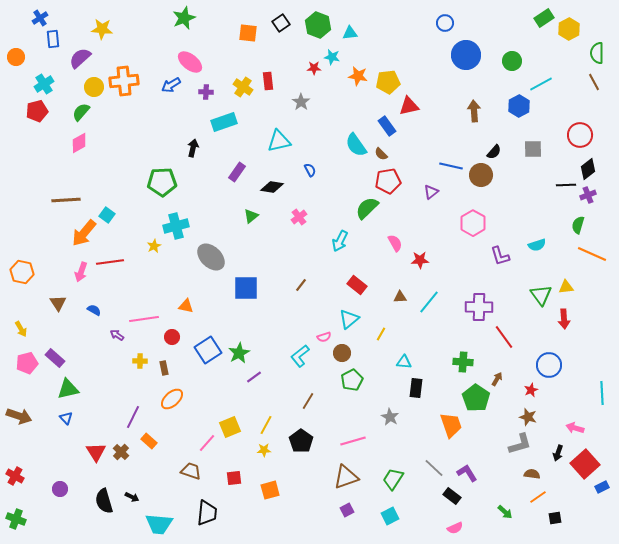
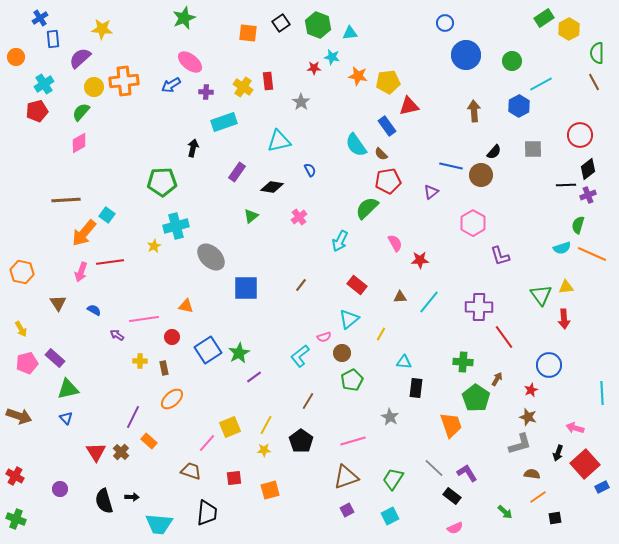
cyan semicircle at (537, 245): moved 25 px right, 3 px down
black arrow at (132, 497): rotated 24 degrees counterclockwise
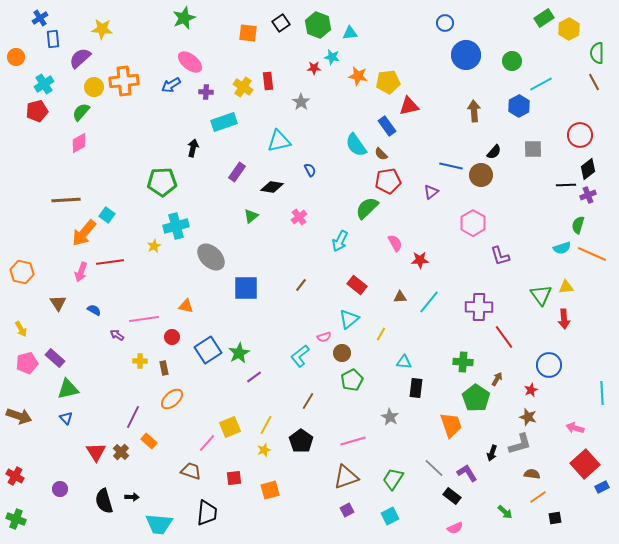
yellow star at (264, 450): rotated 16 degrees counterclockwise
black arrow at (558, 453): moved 66 px left
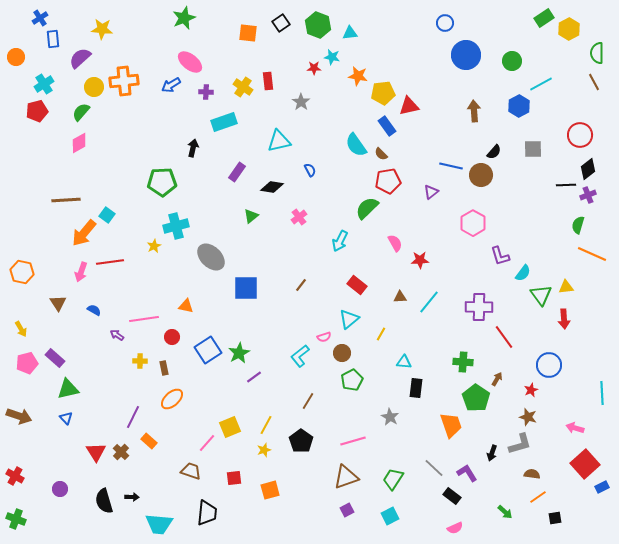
yellow pentagon at (388, 82): moved 5 px left, 11 px down
cyan semicircle at (562, 248): moved 39 px left, 25 px down; rotated 36 degrees counterclockwise
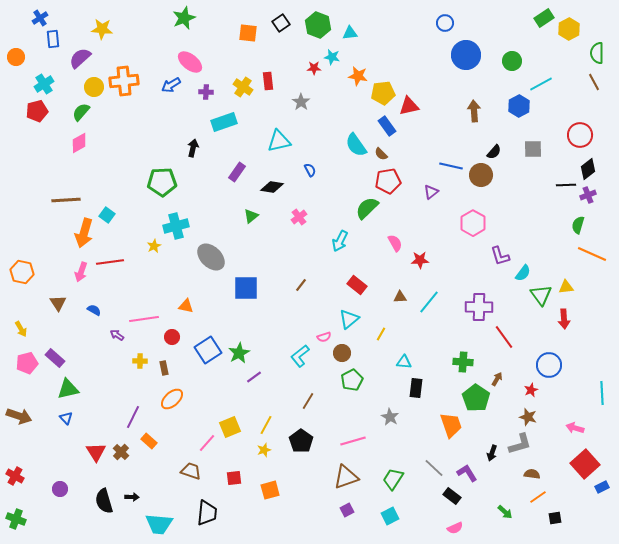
orange arrow at (84, 233): rotated 24 degrees counterclockwise
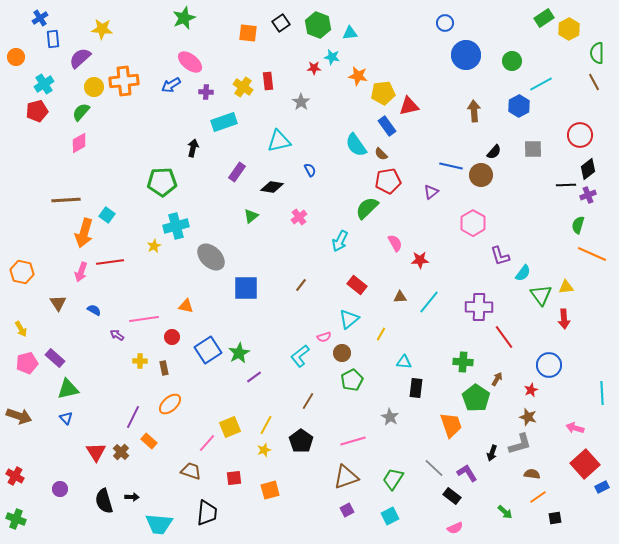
orange ellipse at (172, 399): moved 2 px left, 5 px down
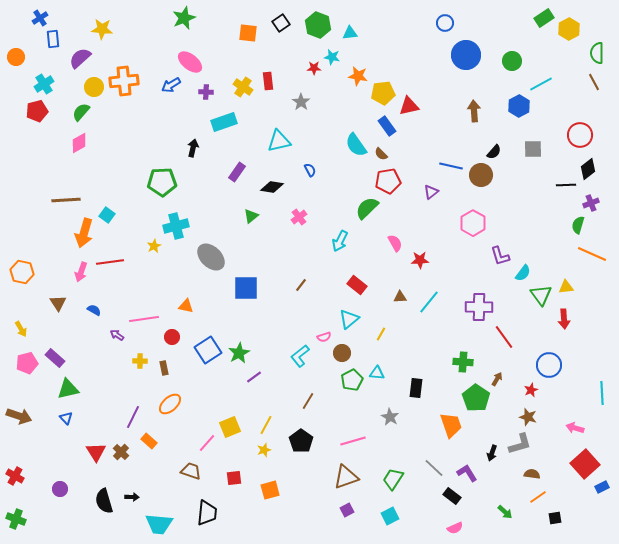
purple cross at (588, 195): moved 3 px right, 8 px down
cyan triangle at (404, 362): moved 27 px left, 11 px down
